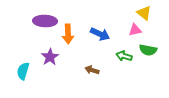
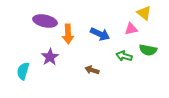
purple ellipse: rotated 10 degrees clockwise
pink triangle: moved 4 px left, 1 px up
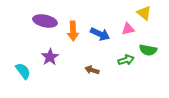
pink triangle: moved 3 px left
orange arrow: moved 5 px right, 3 px up
green arrow: moved 2 px right, 4 px down; rotated 147 degrees clockwise
cyan semicircle: rotated 126 degrees clockwise
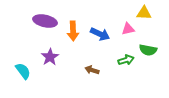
yellow triangle: rotated 35 degrees counterclockwise
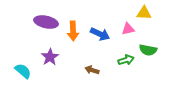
purple ellipse: moved 1 px right, 1 px down
cyan semicircle: rotated 12 degrees counterclockwise
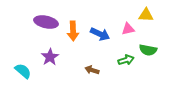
yellow triangle: moved 2 px right, 2 px down
